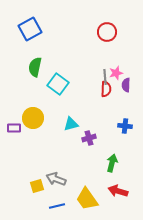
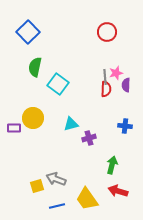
blue square: moved 2 px left, 3 px down; rotated 15 degrees counterclockwise
green arrow: moved 2 px down
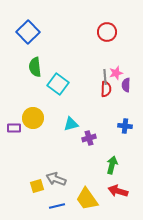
green semicircle: rotated 18 degrees counterclockwise
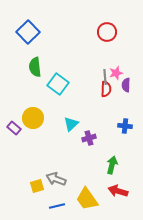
cyan triangle: rotated 28 degrees counterclockwise
purple rectangle: rotated 40 degrees clockwise
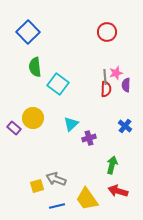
blue cross: rotated 32 degrees clockwise
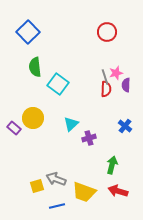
gray line: rotated 14 degrees counterclockwise
yellow trapezoid: moved 3 px left, 7 px up; rotated 35 degrees counterclockwise
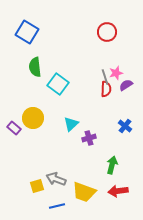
blue square: moved 1 px left; rotated 15 degrees counterclockwise
purple semicircle: rotated 56 degrees clockwise
red arrow: rotated 24 degrees counterclockwise
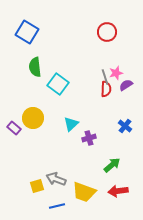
green arrow: rotated 36 degrees clockwise
